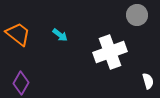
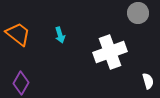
gray circle: moved 1 px right, 2 px up
cyan arrow: rotated 35 degrees clockwise
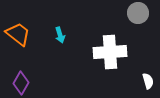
white cross: rotated 16 degrees clockwise
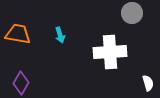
gray circle: moved 6 px left
orange trapezoid: rotated 28 degrees counterclockwise
white semicircle: moved 2 px down
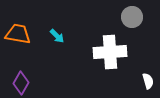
gray circle: moved 4 px down
cyan arrow: moved 3 px left, 1 px down; rotated 28 degrees counterclockwise
white semicircle: moved 2 px up
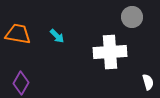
white semicircle: moved 1 px down
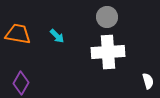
gray circle: moved 25 px left
white cross: moved 2 px left
white semicircle: moved 1 px up
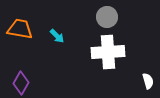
orange trapezoid: moved 2 px right, 5 px up
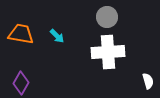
orange trapezoid: moved 1 px right, 5 px down
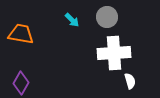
cyan arrow: moved 15 px right, 16 px up
white cross: moved 6 px right, 1 px down
white semicircle: moved 18 px left
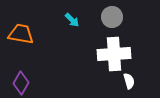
gray circle: moved 5 px right
white cross: moved 1 px down
white semicircle: moved 1 px left
